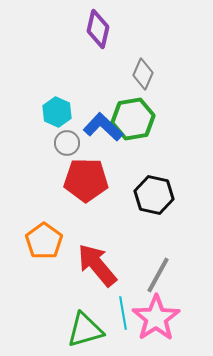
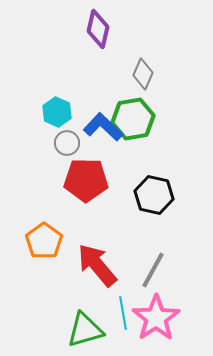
gray line: moved 5 px left, 5 px up
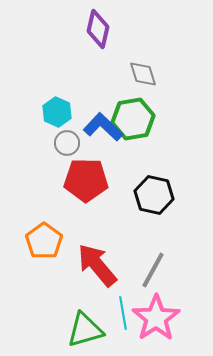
gray diamond: rotated 40 degrees counterclockwise
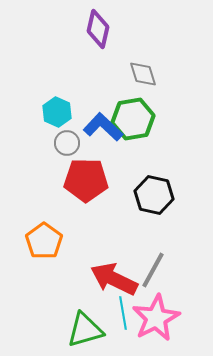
red arrow: moved 17 px right, 14 px down; rotated 24 degrees counterclockwise
pink star: rotated 6 degrees clockwise
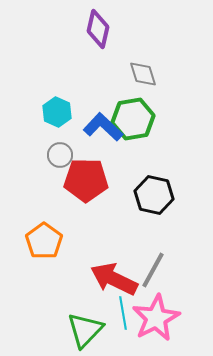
gray circle: moved 7 px left, 12 px down
green triangle: rotated 30 degrees counterclockwise
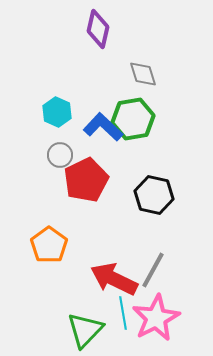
red pentagon: rotated 27 degrees counterclockwise
orange pentagon: moved 5 px right, 4 px down
